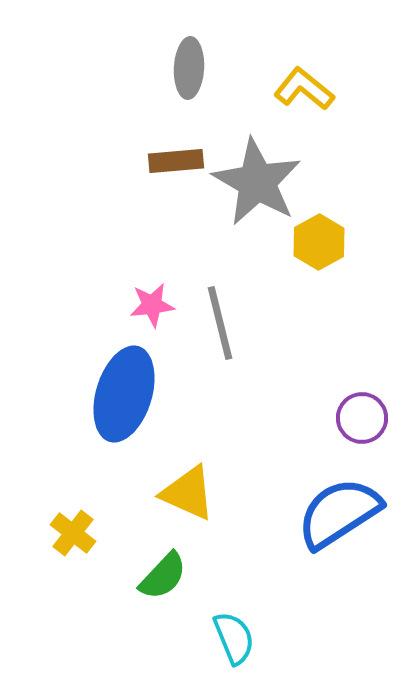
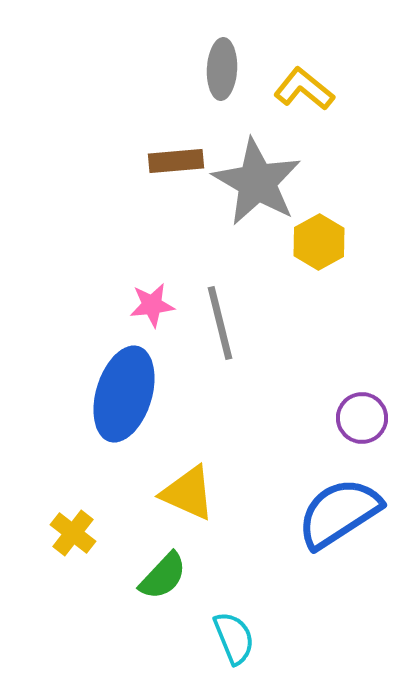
gray ellipse: moved 33 px right, 1 px down
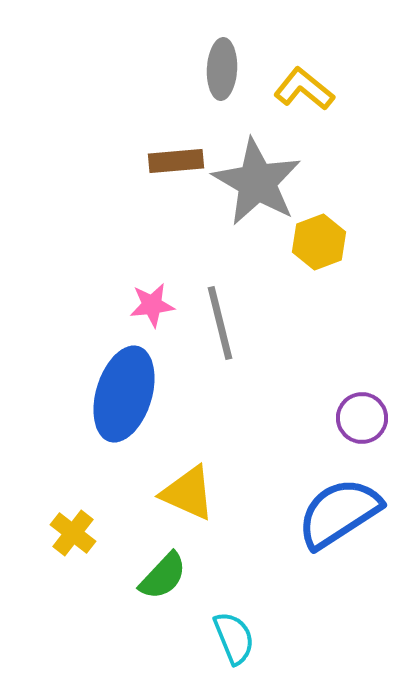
yellow hexagon: rotated 8 degrees clockwise
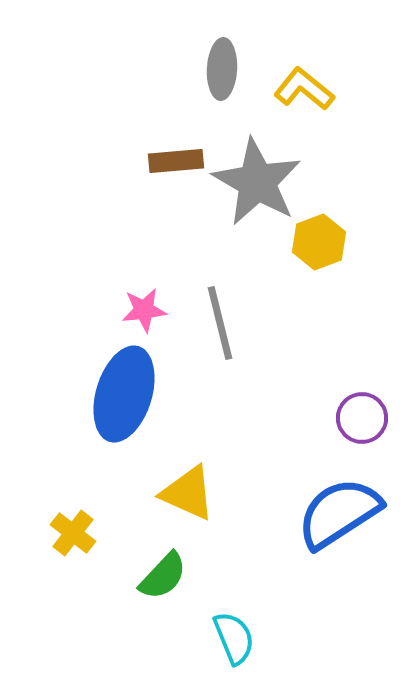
pink star: moved 8 px left, 5 px down
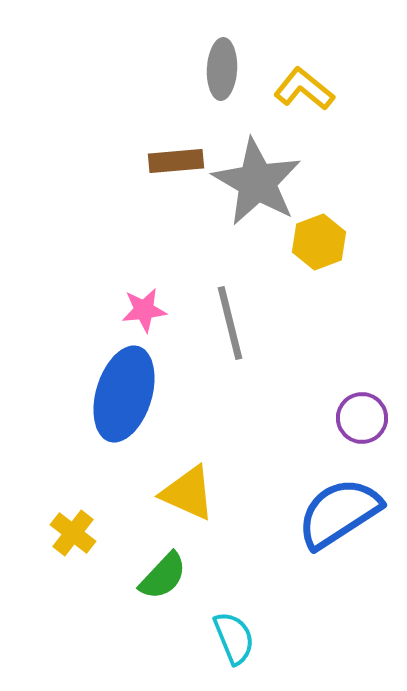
gray line: moved 10 px right
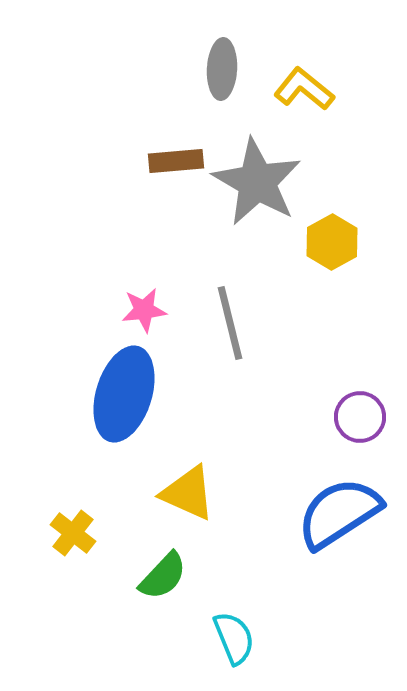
yellow hexagon: moved 13 px right; rotated 8 degrees counterclockwise
purple circle: moved 2 px left, 1 px up
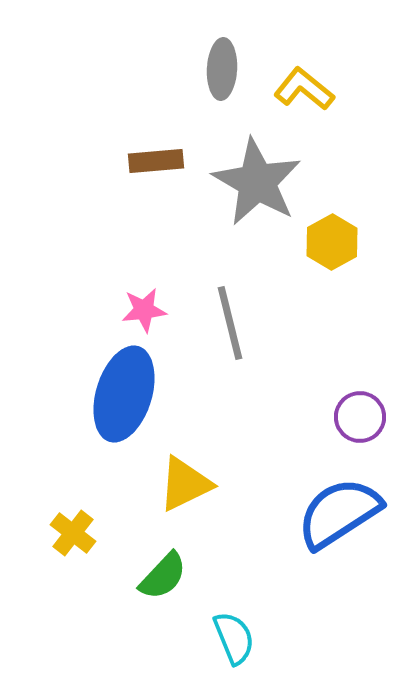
brown rectangle: moved 20 px left
yellow triangle: moved 3 px left, 9 px up; rotated 50 degrees counterclockwise
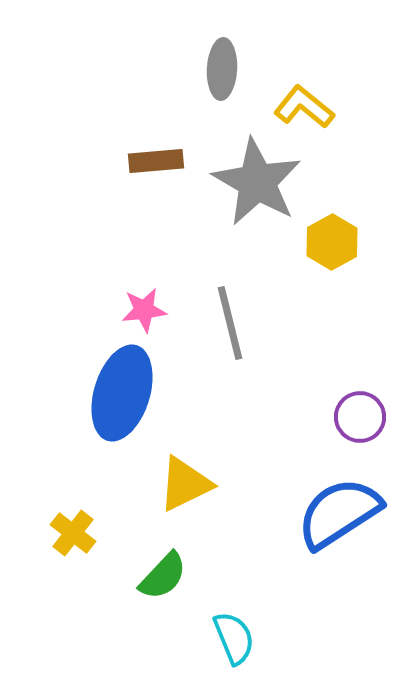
yellow L-shape: moved 18 px down
blue ellipse: moved 2 px left, 1 px up
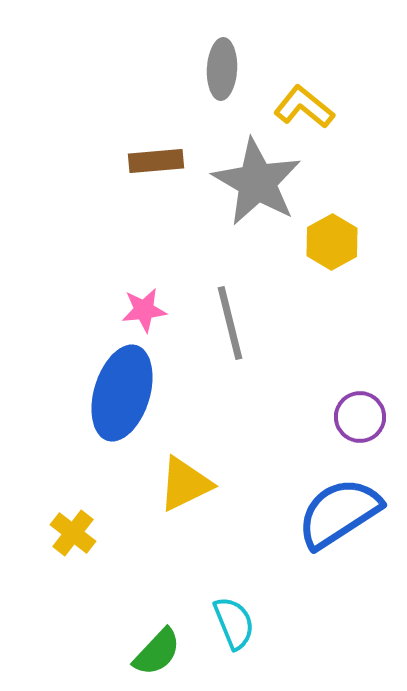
green semicircle: moved 6 px left, 76 px down
cyan semicircle: moved 15 px up
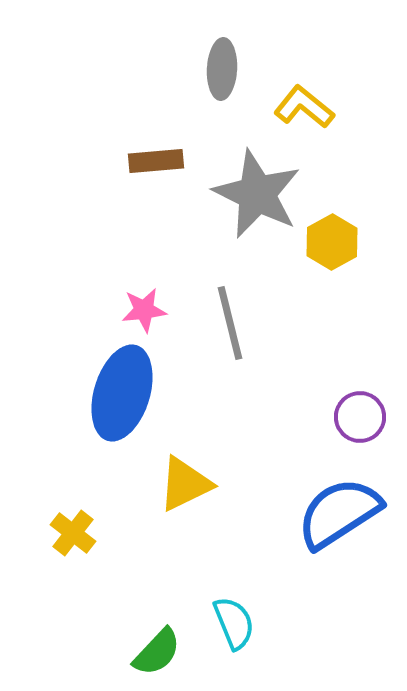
gray star: moved 12 px down; rotated 4 degrees counterclockwise
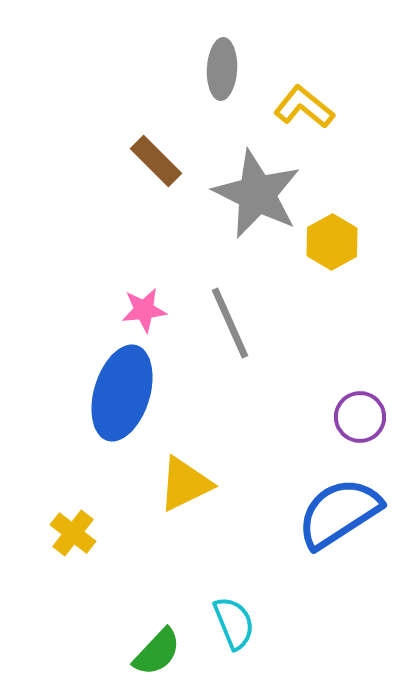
brown rectangle: rotated 50 degrees clockwise
gray line: rotated 10 degrees counterclockwise
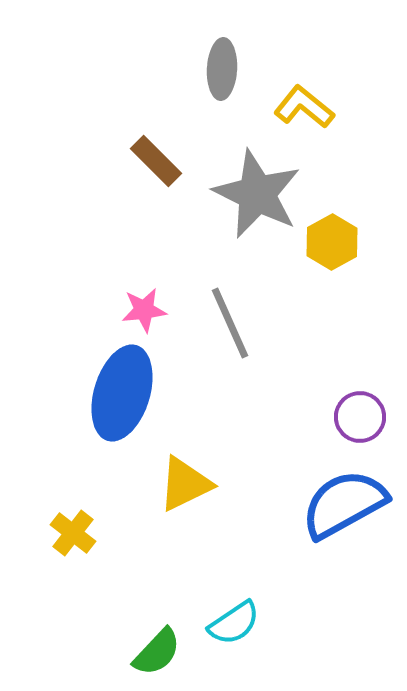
blue semicircle: moved 5 px right, 9 px up; rotated 4 degrees clockwise
cyan semicircle: rotated 78 degrees clockwise
